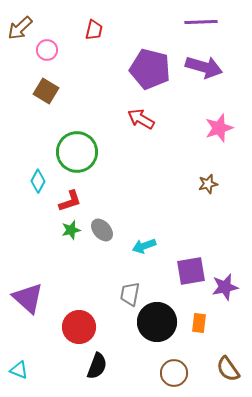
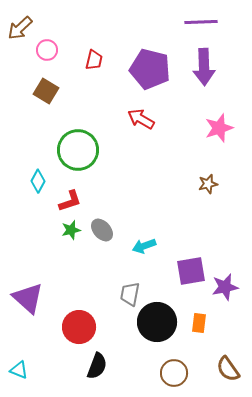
red trapezoid: moved 30 px down
purple arrow: rotated 72 degrees clockwise
green circle: moved 1 px right, 2 px up
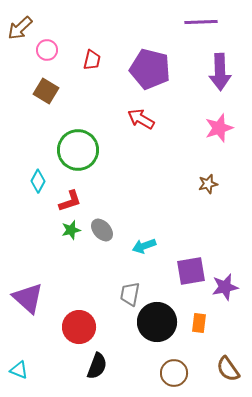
red trapezoid: moved 2 px left
purple arrow: moved 16 px right, 5 px down
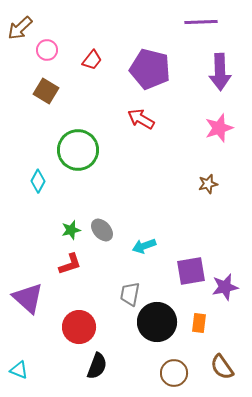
red trapezoid: rotated 25 degrees clockwise
red L-shape: moved 63 px down
brown semicircle: moved 6 px left, 2 px up
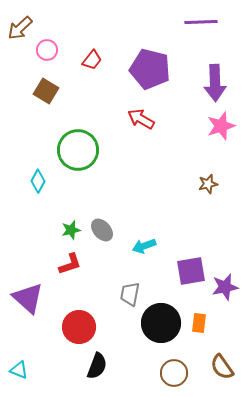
purple arrow: moved 5 px left, 11 px down
pink star: moved 2 px right, 2 px up
black circle: moved 4 px right, 1 px down
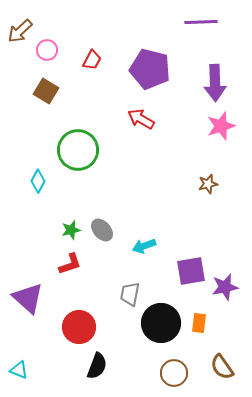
brown arrow: moved 3 px down
red trapezoid: rotated 10 degrees counterclockwise
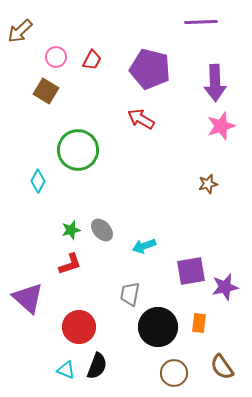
pink circle: moved 9 px right, 7 px down
black circle: moved 3 px left, 4 px down
cyan triangle: moved 47 px right
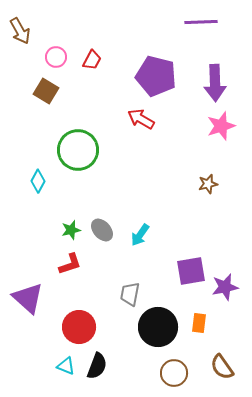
brown arrow: rotated 76 degrees counterclockwise
purple pentagon: moved 6 px right, 7 px down
cyan arrow: moved 4 px left, 11 px up; rotated 35 degrees counterclockwise
cyan triangle: moved 4 px up
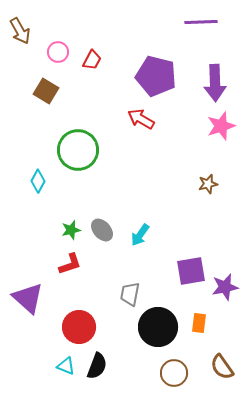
pink circle: moved 2 px right, 5 px up
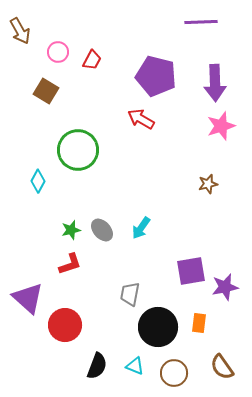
cyan arrow: moved 1 px right, 7 px up
red circle: moved 14 px left, 2 px up
cyan triangle: moved 69 px right
